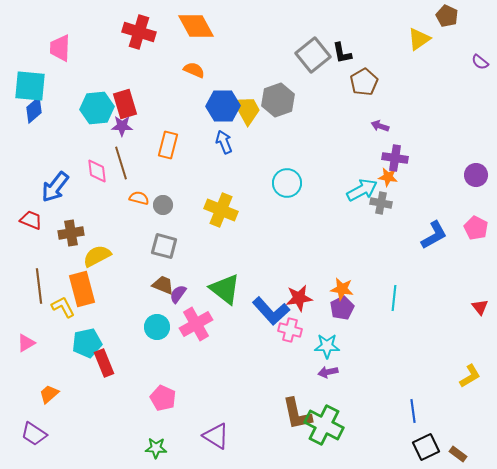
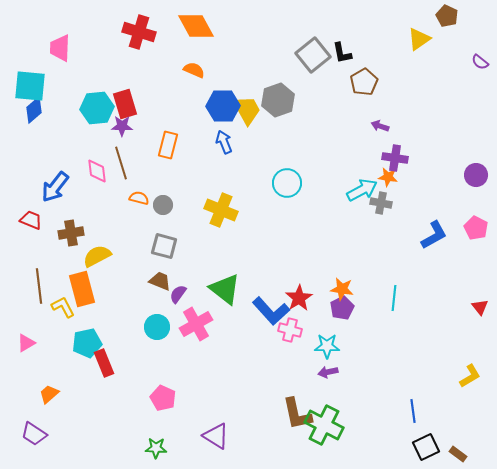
brown trapezoid at (163, 285): moved 3 px left, 4 px up
red star at (299, 298): rotated 24 degrees counterclockwise
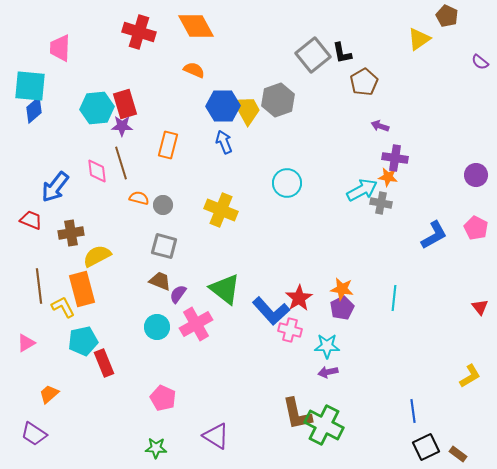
cyan pentagon at (87, 343): moved 4 px left, 2 px up
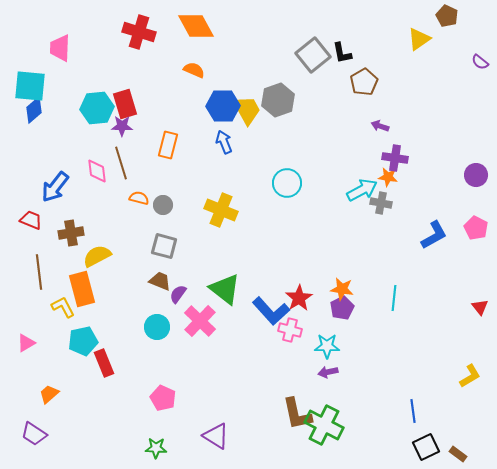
brown line at (39, 286): moved 14 px up
pink cross at (196, 324): moved 4 px right, 3 px up; rotated 16 degrees counterclockwise
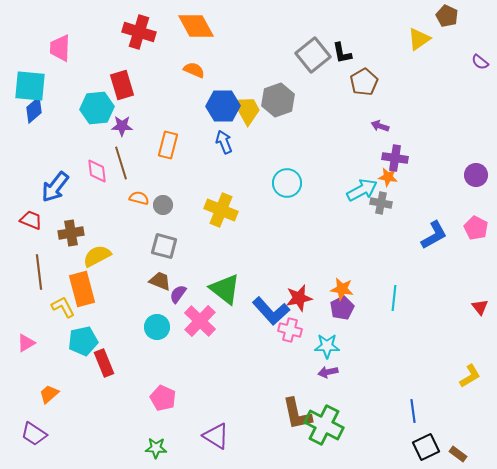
red rectangle at (125, 104): moved 3 px left, 19 px up
red star at (299, 298): rotated 20 degrees clockwise
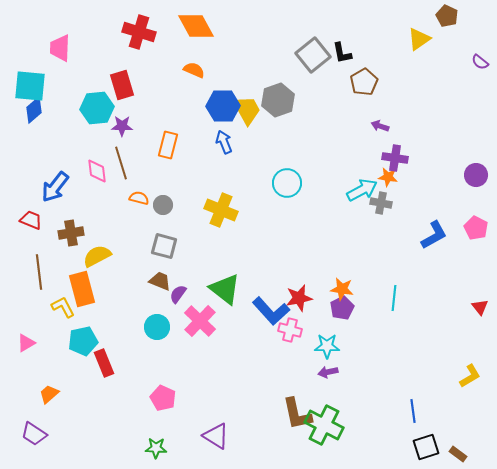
black square at (426, 447): rotated 8 degrees clockwise
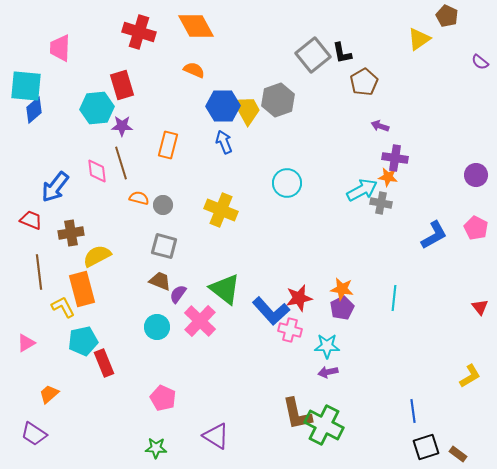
cyan square at (30, 86): moved 4 px left
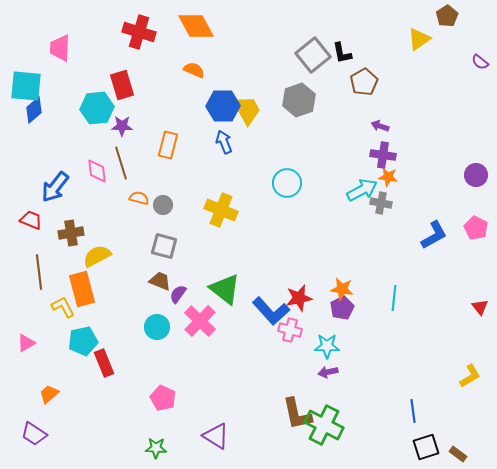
brown pentagon at (447, 16): rotated 15 degrees clockwise
gray hexagon at (278, 100): moved 21 px right
purple cross at (395, 158): moved 12 px left, 3 px up
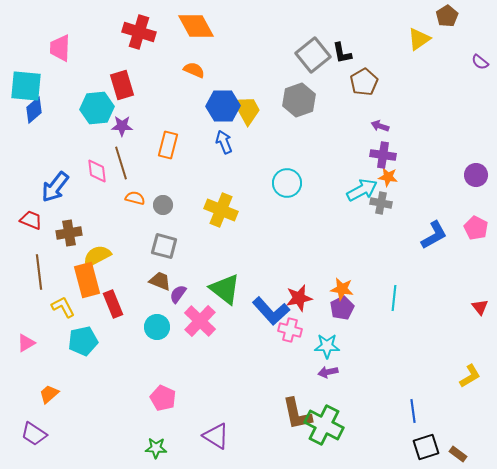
orange semicircle at (139, 198): moved 4 px left
brown cross at (71, 233): moved 2 px left
orange rectangle at (82, 289): moved 5 px right, 9 px up
red rectangle at (104, 363): moved 9 px right, 59 px up
